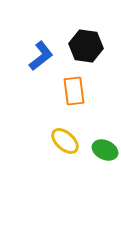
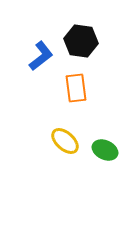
black hexagon: moved 5 px left, 5 px up
orange rectangle: moved 2 px right, 3 px up
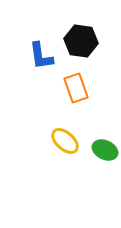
blue L-shape: rotated 120 degrees clockwise
orange rectangle: rotated 12 degrees counterclockwise
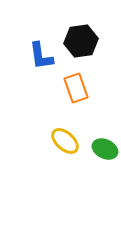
black hexagon: rotated 16 degrees counterclockwise
green ellipse: moved 1 px up
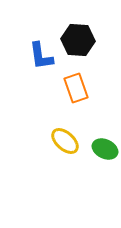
black hexagon: moved 3 px left, 1 px up; rotated 12 degrees clockwise
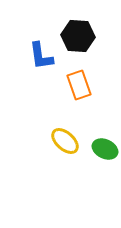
black hexagon: moved 4 px up
orange rectangle: moved 3 px right, 3 px up
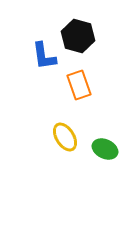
black hexagon: rotated 12 degrees clockwise
blue L-shape: moved 3 px right
yellow ellipse: moved 4 px up; rotated 16 degrees clockwise
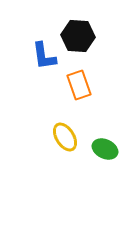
black hexagon: rotated 12 degrees counterclockwise
